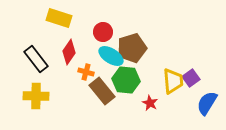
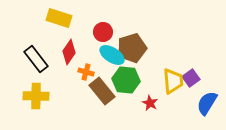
cyan ellipse: moved 1 px right, 1 px up
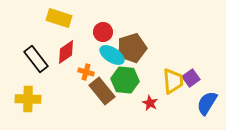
red diamond: moved 3 px left; rotated 20 degrees clockwise
green hexagon: moved 1 px left
yellow cross: moved 8 px left, 3 px down
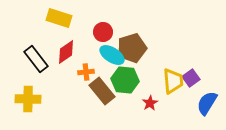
orange cross: rotated 21 degrees counterclockwise
red star: rotated 14 degrees clockwise
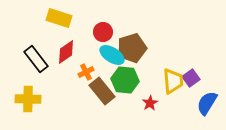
orange cross: rotated 21 degrees counterclockwise
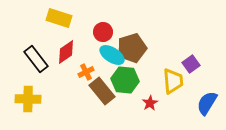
purple square: moved 14 px up
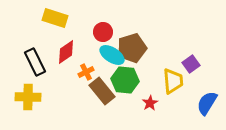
yellow rectangle: moved 4 px left
black rectangle: moved 1 px left, 3 px down; rotated 12 degrees clockwise
yellow cross: moved 2 px up
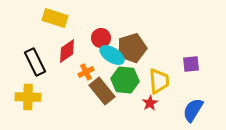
red circle: moved 2 px left, 6 px down
red diamond: moved 1 px right, 1 px up
purple square: rotated 30 degrees clockwise
yellow trapezoid: moved 14 px left
blue semicircle: moved 14 px left, 7 px down
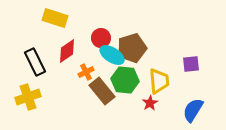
yellow cross: rotated 20 degrees counterclockwise
